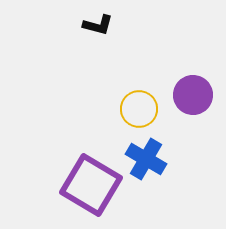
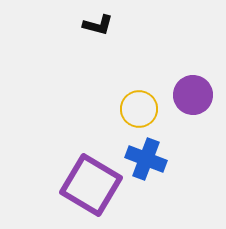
blue cross: rotated 9 degrees counterclockwise
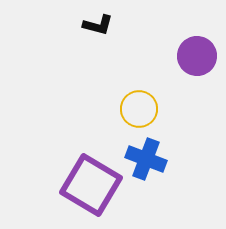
purple circle: moved 4 px right, 39 px up
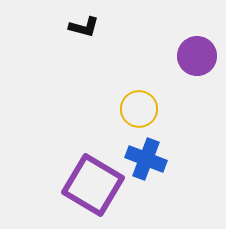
black L-shape: moved 14 px left, 2 px down
purple square: moved 2 px right
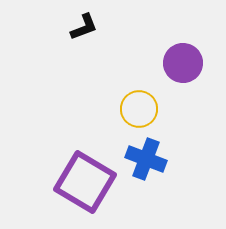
black L-shape: rotated 36 degrees counterclockwise
purple circle: moved 14 px left, 7 px down
purple square: moved 8 px left, 3 px up
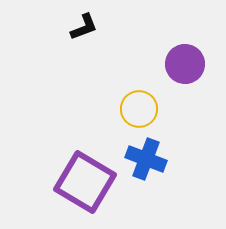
purple circle: moved 2 px right, 1 px down
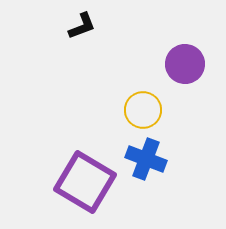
black L-shape: moved 2 px left, 1 px up
yellow circle: moved 4 px right, 1 px down
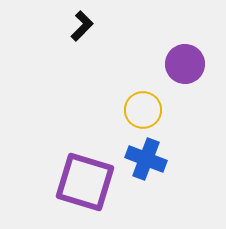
black L-shape: rotated 24 degrees counterclockwise
purple square: rotated 14 degrees counterclockwise
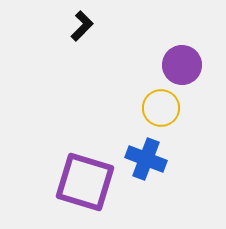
purple circle: moved 3 px left, 1 px down
yellow circle: moved 18 px right, 2 px up
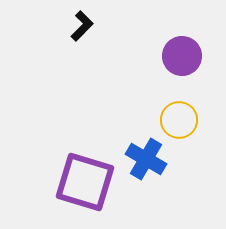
purple circle: moved 9 px up
yellow circle: moved 18 px right, 12 px down
blue cross: rotated 9 degrees clockwise
